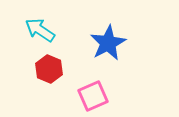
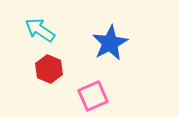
blue star: moved 2 px right
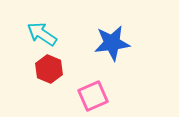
cyan arrow: moved 2 px right, 4 px down
blue star: moved 2 px right; rotated 21 degrees clockwise
